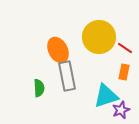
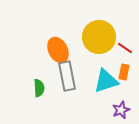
cyan triangle: moved 15 px up
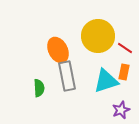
yellow circle: moved 1 px left, 1 px up
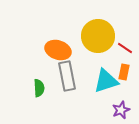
orange ellipse: rotated 45 degrees counterclockwise
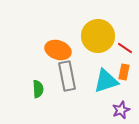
green semicircle: moved 1 px left, 1 px down
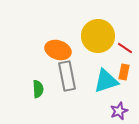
purple star: moved 2 px left, 1 px down
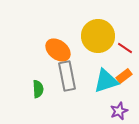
orange ellipse: rotated 20 degrees clockwise
orange rectangle: moved 4 px down; rotated 42 degrees clockwise
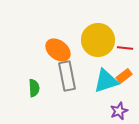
yellow circle: moved 4 px down
red line: rotated 28 degrees counterclockwise
green semicircle: moved 4 px left, 1 px up
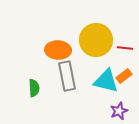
yellow circle: moved 2 px left
orange ellipse: rotated 35 degrees counterclockwise
cyan triangle: rotated 32 degrees clockwise
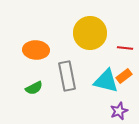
yellow circle: moved 6 px left, 7 px up
orange ellipse: moved 22 px left
green semicircle: rotated 66 degrees clockwise
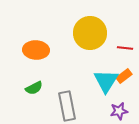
gray rectangle: moved 30 px down
cyan triangle: rotated 48 degrees clockwise
purple star: rotated 12 degrees clockwise
